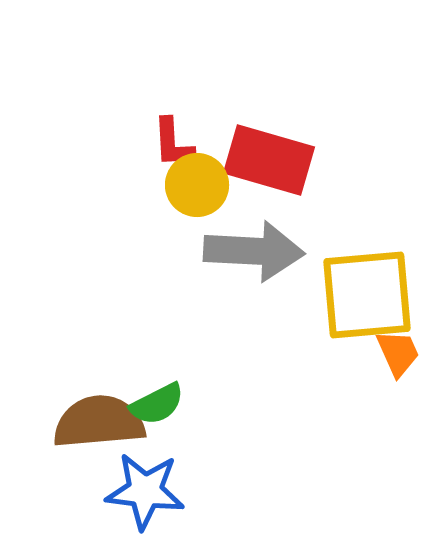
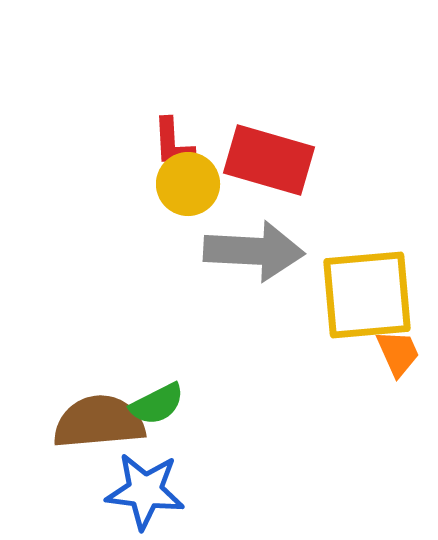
yellow circle: moved 9 px left, 1 px up
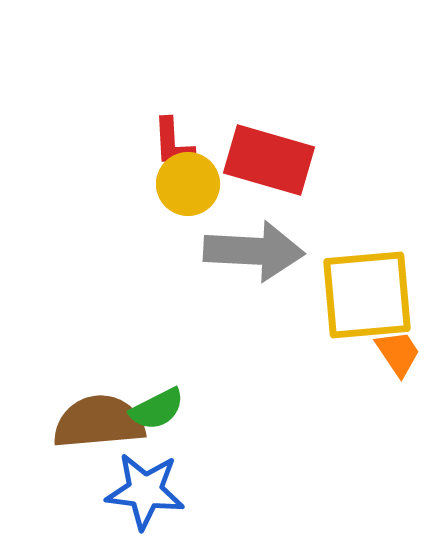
orange trapezoid: rotated 10 degrees counterclockwise
green semicircle: moved 5 px down
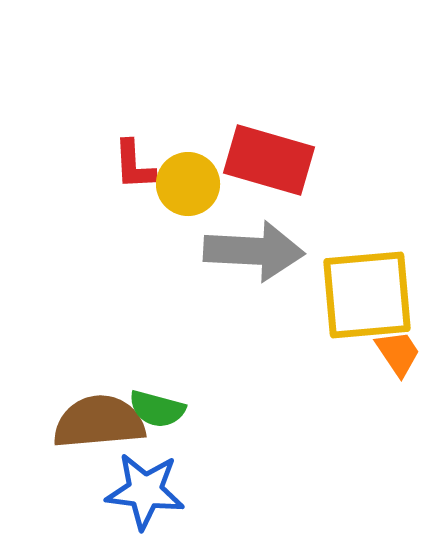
red L-shape: moved 39 px left, 22 px down
green semicircle: rotated 42 degrees clockwise
